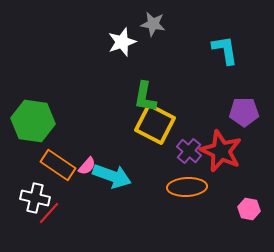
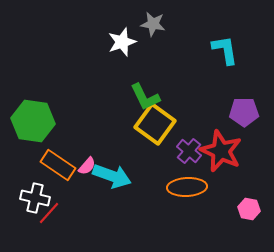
green L-shape: rotated 36 degrees counterclockwise
yellow square: rotated 9 degrees clockwise
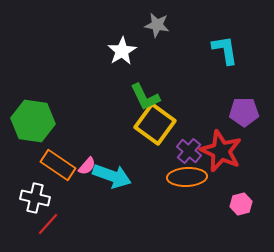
gray star: moved 4 px right, 1 px down
white star: moved 9 px down; rotated 12 degrees counterclockwise
orange ellipse: moved 10 px up
pink hexagon: moved 8 px left, 5 px up; rotated 25 degrees counterclockwise
red line: moved 1 px left, 11 px down
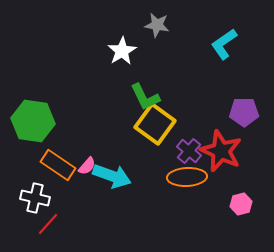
cyan L-shape: moved 1 px left, 6 px up; rotated 116 degrees counterclockwise
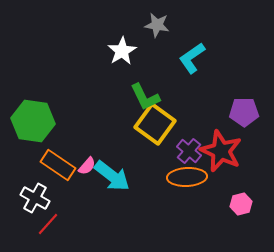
cyan L-shape: moved 32 px left, 14 px down
cyan arrow: rotated 18 degrees clockwise
white cross: rotated 16 degrees clockwise
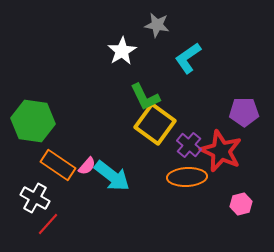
cyan L-shape: moved 4 px left
purple cross: moved 6 px up
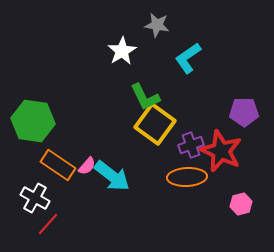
purple cross: moved 2 px right; rotated 30 degrees clockwise
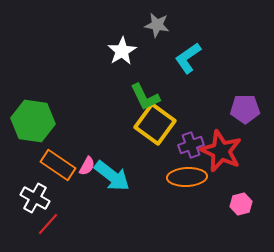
purple pentagon: moved 1 px right, 3 px up
pink semicircle: rotated 12 degrees counterclockwise
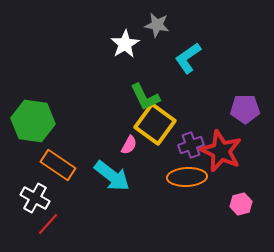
white star: moved 3 px right, 7 px up
pink semicircle: moved 42 px right, 21 px up
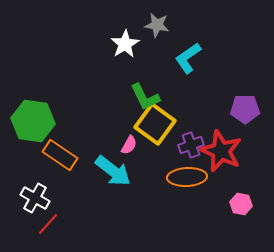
orange rectangle: moved 2 px right, 10 px up
cyan arrow: moved 1 px right, 5 px up
pink hexagon: rotated 25 degrees clockwise
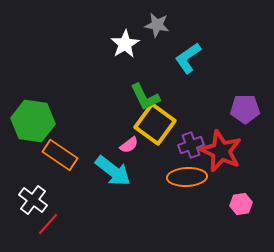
pink semicircle: rotated 24 degrees clockwise
white cross: moved 2 px left, 2 px down; rotated 8 degrees clockwise
pink hexagon: rotated 20 degrees counterclockwise
